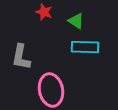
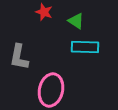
gray L-shape: moved 2 px left
pink ellipse: rotated 24 degrees clockwise
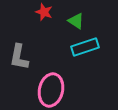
cyan rectangle: rotated 20 degrees counterclockwise
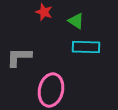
cyan rectangle: moved 1 px right; rotated 20 degrees clockwise
gray L-shape: rotated 80 degrees clockwise
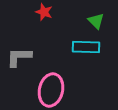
green triangle: moved 20 px right; rotated 12 degrees clockwise
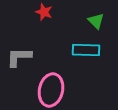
cyan rectangle: moved 3 px down
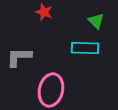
cyan rectangle: moved 1 px left, 2 px up
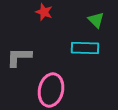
green triangle: moved 1 px up
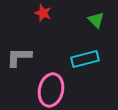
red star: moved 1 px left, 1 px down
cyan rectangle: moved 11 px down; rotated 16 degrees counterclockwise
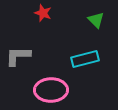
gray L-shape: moved 1 px left, 1 px up
pink ellipse: rotated 76 degrees clockwise
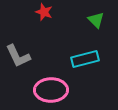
red star: moved 1 px right, 1 px up
gray L-shape: rotated 116 degrees counterclockwise
